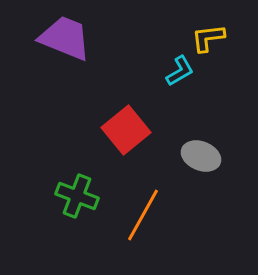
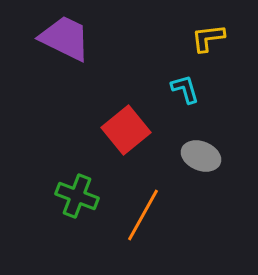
purple trapezoid: rotated 4 degrees clockwise
cyan L-shape: moved 5 px right, 18 px down; rotated 76 degrees counterclockwise
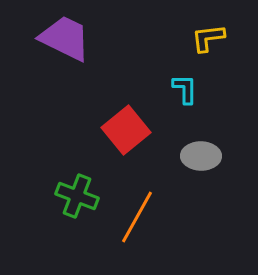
cyan L-shape: rotated 16 degrees clockwise
gray ellipse: rotated 21 degrees counterclockwise
orange line: moved 6 px left, 2 px down
